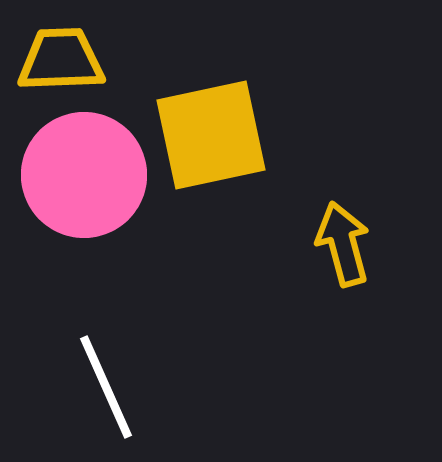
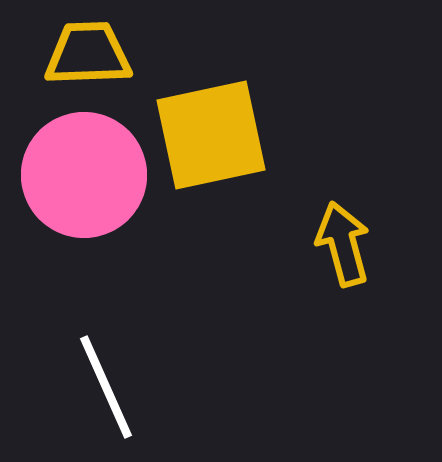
yellow trapezoid: moved 27 px right, 6 px up
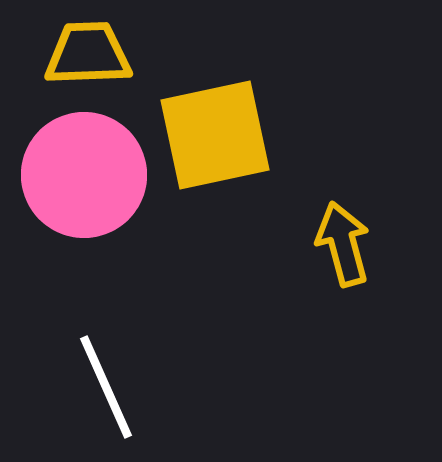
yellow square: moved 4 px right
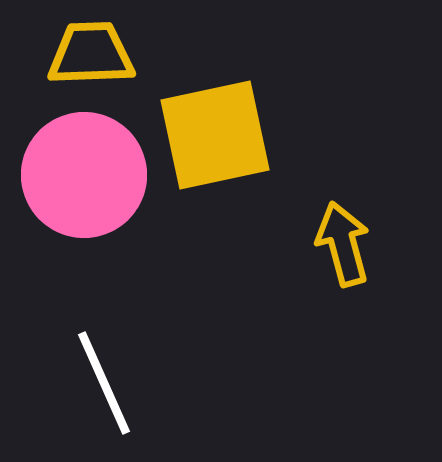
yellow trapezoid: moved 3 px right
white line: moved 2 px left, 4 px up
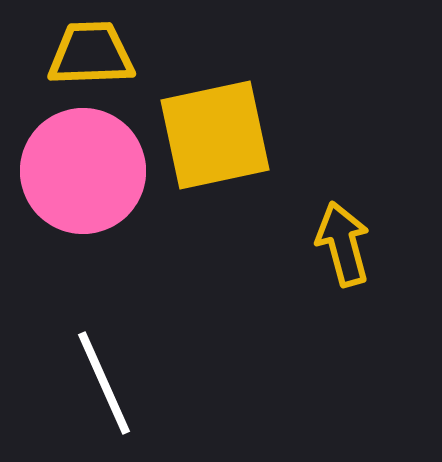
pink circle: moved 1 px left, 4 px up
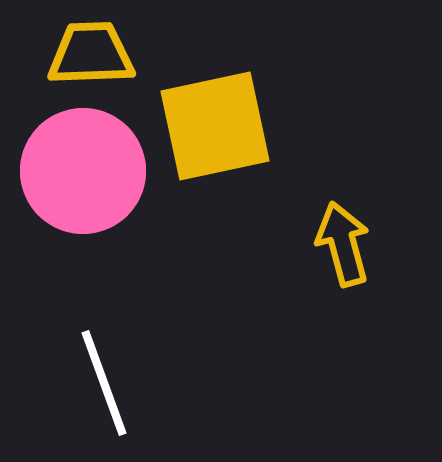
yellow square: moved 9 px up
white line: rotated 4 degrees clockwise
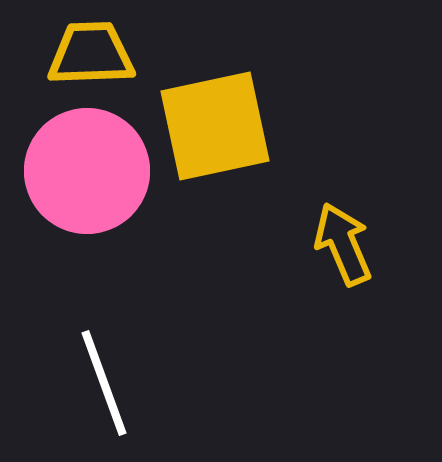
pink circle: moved 4 px right
yellow arrow: rotated 8 degrees counterclockwise
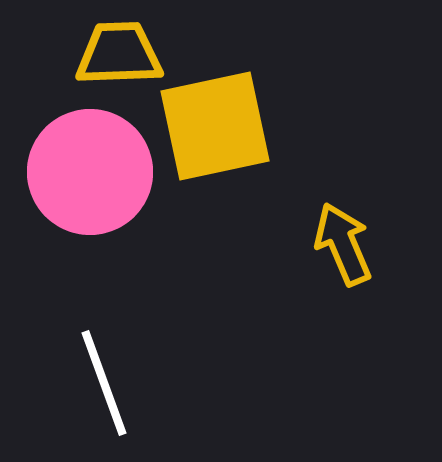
yellow trapezoid: moved 28 px right
pink circle: moved 3 px right, 1 px down
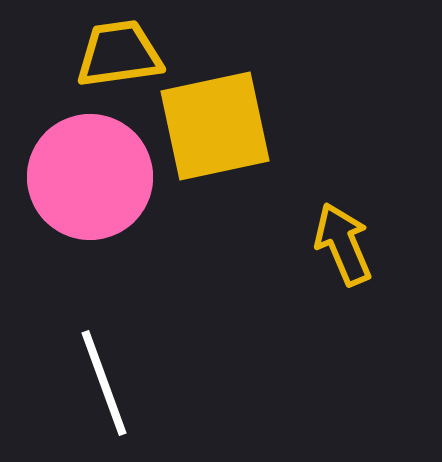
yellow trapezoid: rotated 6 degrees counterclockwise
pink circle: moved 5 px down
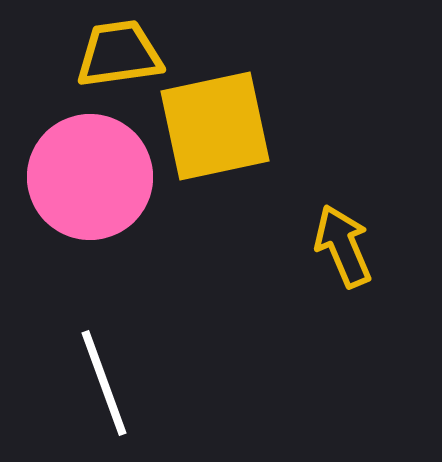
yellow arrow: moved 2 px down
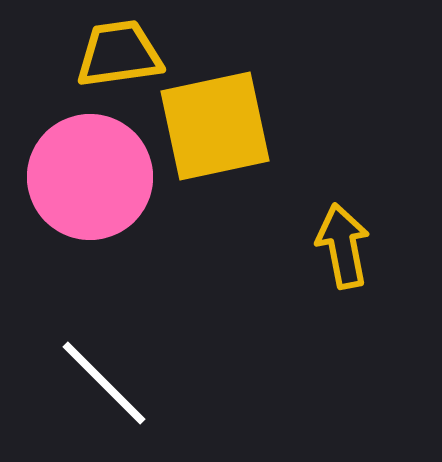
yellow arrow: rotated 12 degrees clockwise
white line: rotated 25 degrees counterclockwise
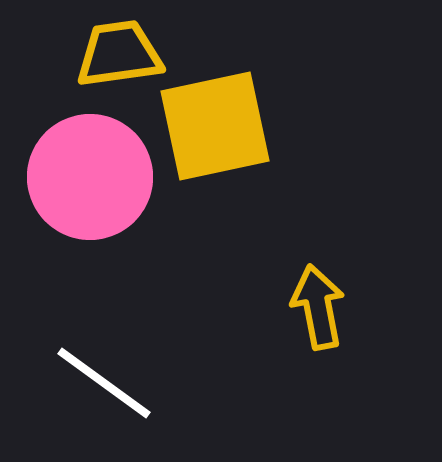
yellow arrow: moved 25 px left, 61 px down
white line: rotated 9 degrees counterclockwise
